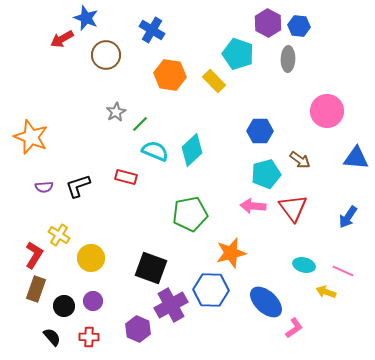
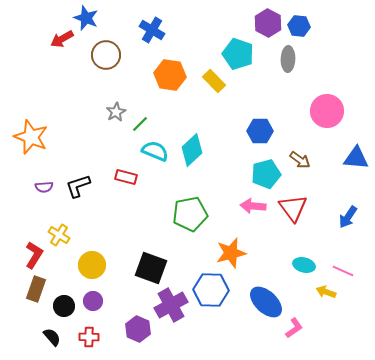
yellow circle at (91, 258): moved 1 px right, 7 px down
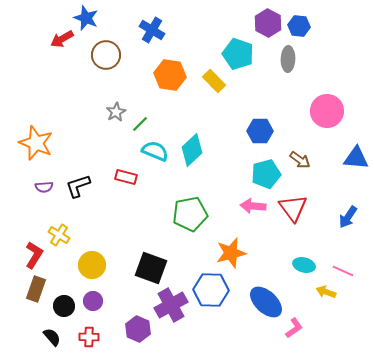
orange star at (31, 137): moved 5 px right, 6 px down
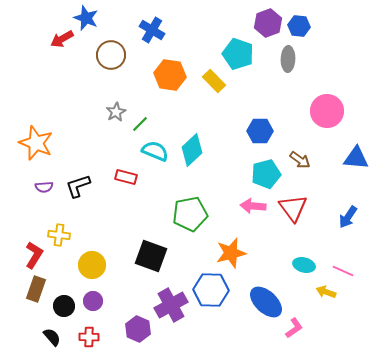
purple hexagon at (268, 23): rotated 12 degrees clockwise
brown circle at (106, 55): moved 5 px right
yellow cross at (59, 235): rotated 25 degrees counterclockwise
black square at (151, 268): moved 12 px up
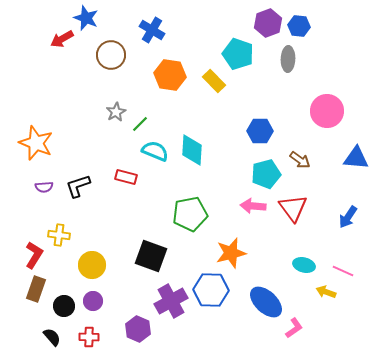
cyan diamond at (192, 150): rotated 44 degrees counterclockwise
purple cross at (171, 305): moved 4 px up
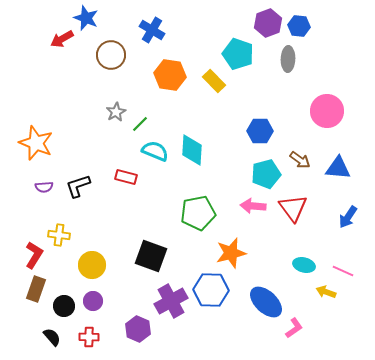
blue triangle at (356, 158): moved 18 px left, 10 px down
green pentagon at (190, 214): moved 8 px right, 1 px up
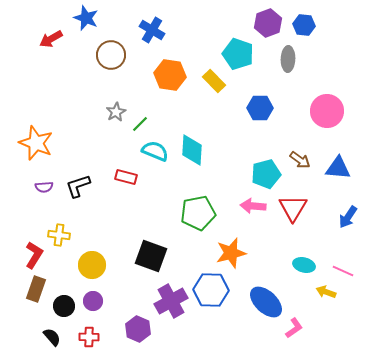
blue hexagon at (299, 26): moved 5 px right, 1 px up
red arrow at (62, 39): moved 11 px left
blue hexagon at (260, 131): moved 23 px up
red triangle at (293, 208): rotated 8 degrees clockwise
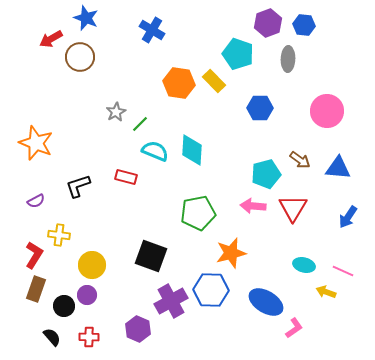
brown circle at (111, 55): moved 31 px left, 2 px down
orange hexagon at (170, 75): moved 9 px right, 8 px down
purple semicircle at (44, 187): moved 8 px left, 14 px down; rotated 24 degrees counterclockwise
purple circle at (93, 301): moved 6 px left, 6 px up
blue ellipse at (266, 302): rotated 12 degrees counterclockwise
